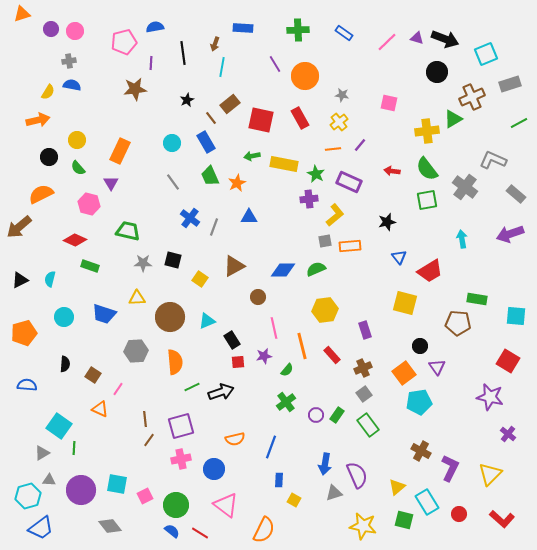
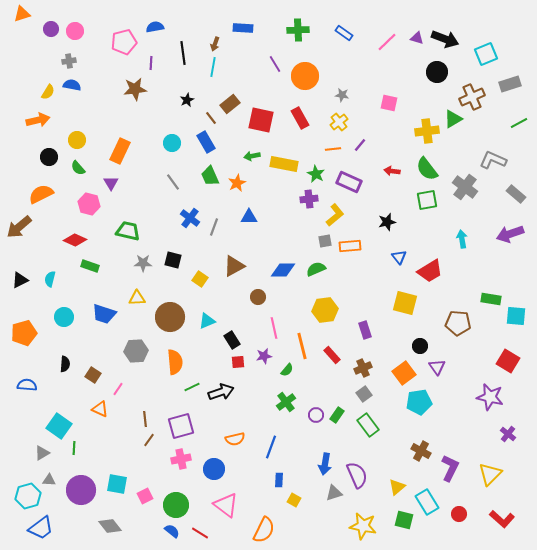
cyan line at (222, 67): moved 9 px left
green rectangle at (477, 299): moved 14 px right
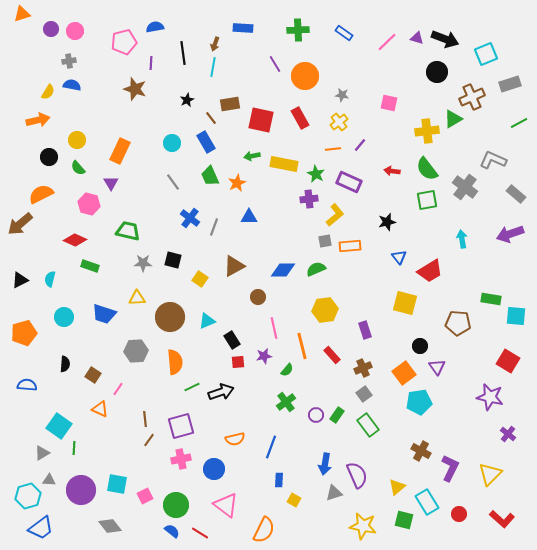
brown star at (135, 89): rotated 25 degrees clockwise
brown rectangle at (230, 104): rotated 30 degrees clockwise
brown arrow at (19, 227): moved 1 px right, 3 px up
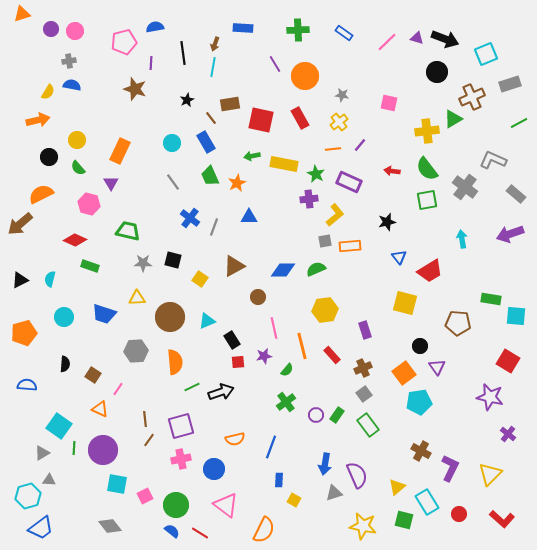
purple circle at (81, 490): moved 22 px right, 40 px up
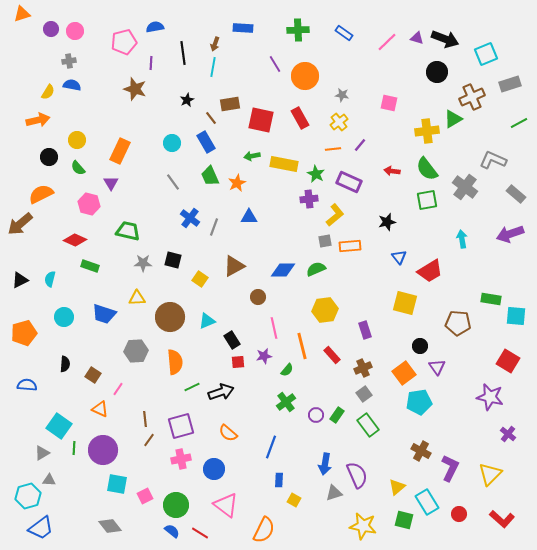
orange semicircle at (235, 439): moved 7 px left, 6 px up; rotated 54 degrees clockwise
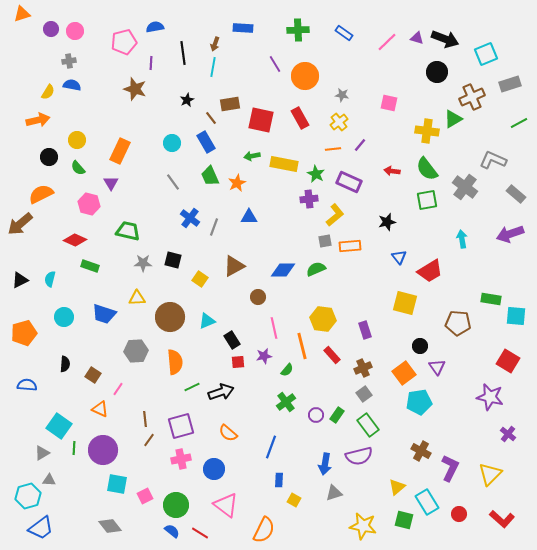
yellow cross at (427, 131): rotated 15 degrees clockwise
yellow hexagon at (325, 310): moved 2 px left, 9 px down; rotated 15 degrees clockwise
purple semicircle at (357, 475): moved 2 px right, 19 px up; rotated 100 degrees clockwise
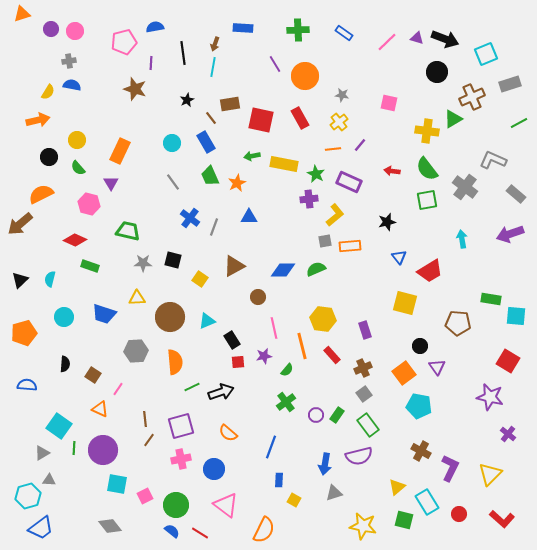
black triangle at (20, 280): rotated 18 degrees counterclockwise
cyan pentagon at (419, 402): moved 4 px down; rotated 20 degrees clockwise
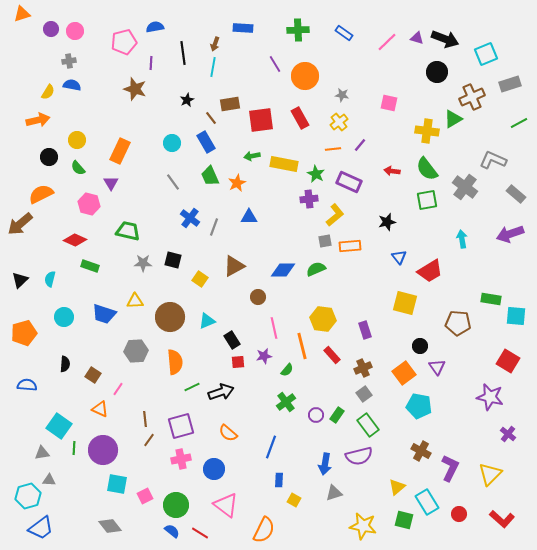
red square at (261, 120): rotated 20 degrees counterclockwise
yellow triangle at (137, 298): moved 2 px left, 3 px down
gray triangle at (42, 453): rotated 21 degrees clockwise
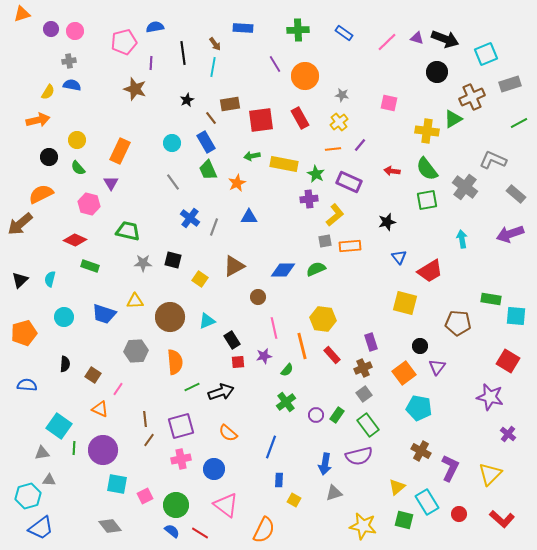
brown arrow at (215, 44): rotated 56 degrees counterclockwise
green trapezoid at (210, 176): moved 2 px left, 6 px up
purple rectangle at (365, 330): moved 6 px right, 12 px down
purple triangle at (437, 367): rotated 12 degrees clockwise
cyan pentagon at (419, 406): moved 2 px down
